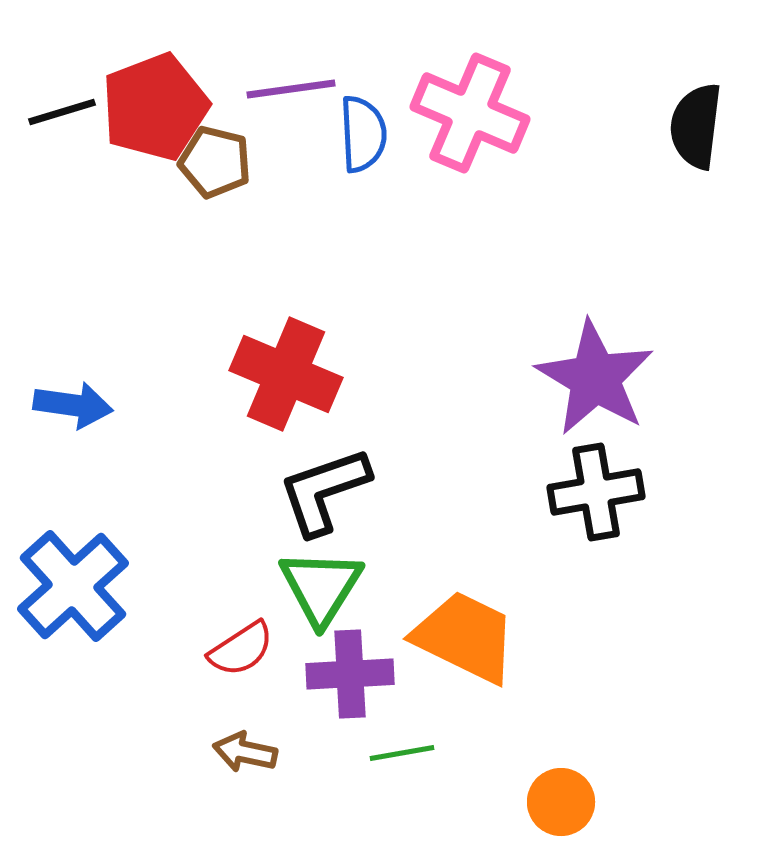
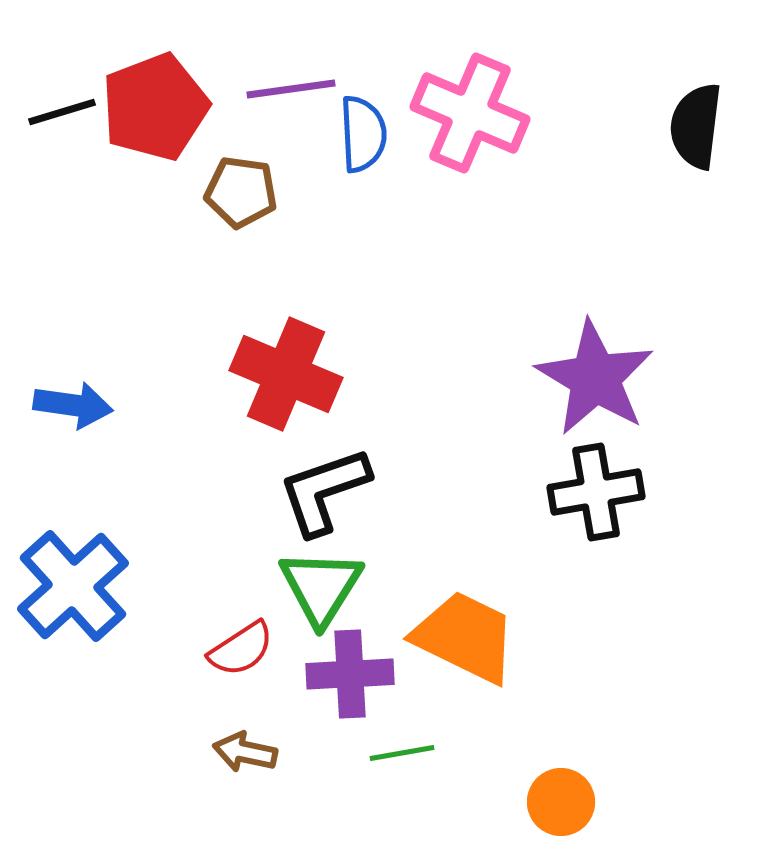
brown pentagon: moved 26 px right, 30 px down; rotated 6 degrees counterclockwise
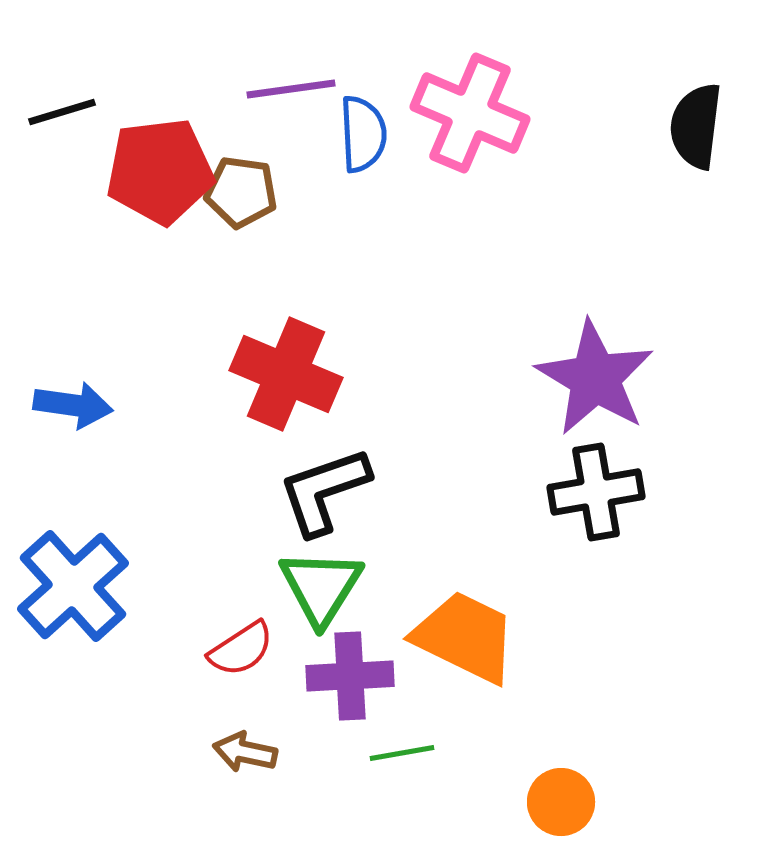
red pentagon: moved 5 px right, 64 px down; rotated 14 degrees clockwise
purple cross: moved 2 px down
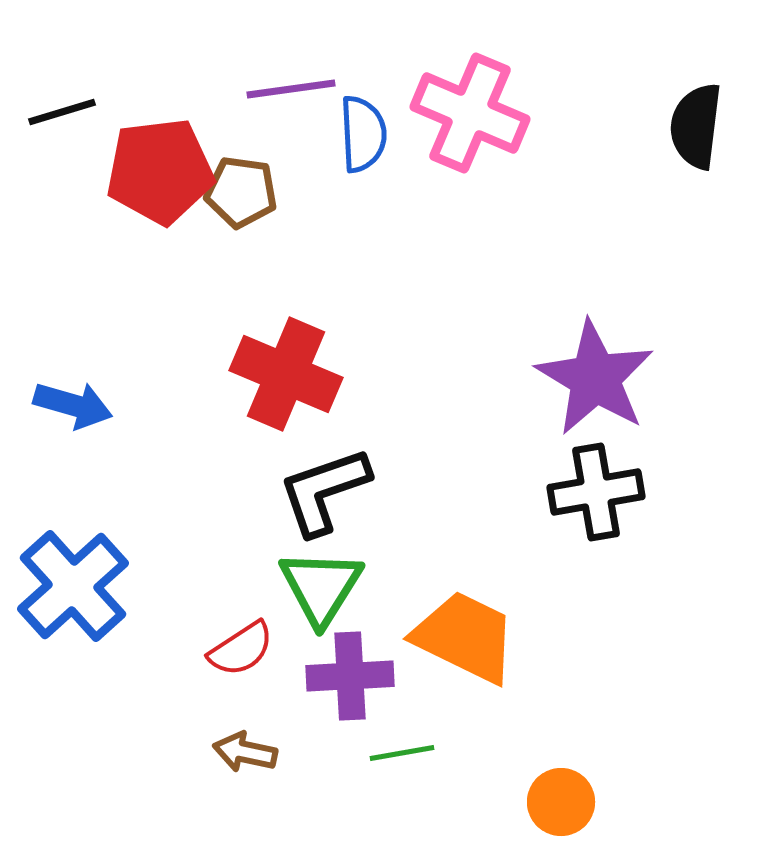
blue arrow: rotated 8 degrees clockwise
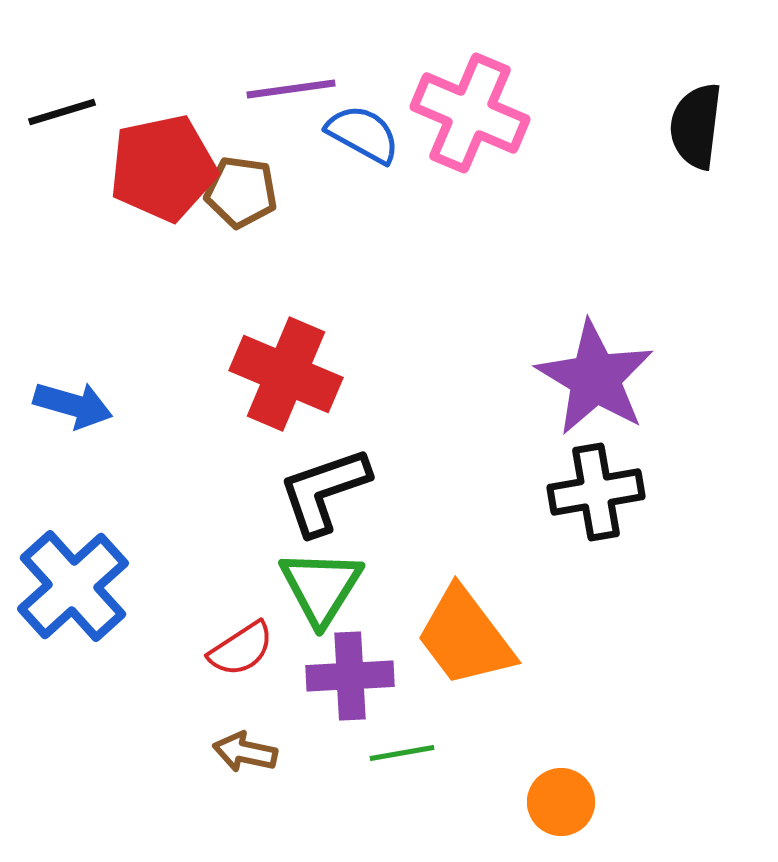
blue semicircle: rotated 58 degrees counterclockwise
red pentagon: moved 3 px right, 3 px up; rotated 5 degrees counterclockwise
orange trapezoid: rotated 153 degrees counterclockwise
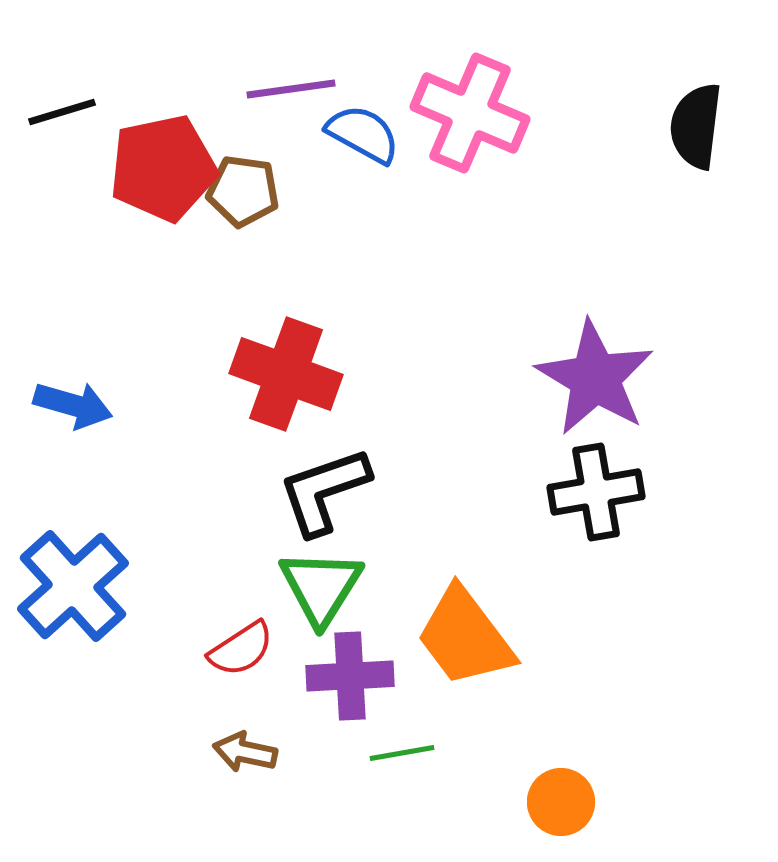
brown pentagon: moved 2 px right, 1 px up
red cross: rotated 3 degrees counterclockwise
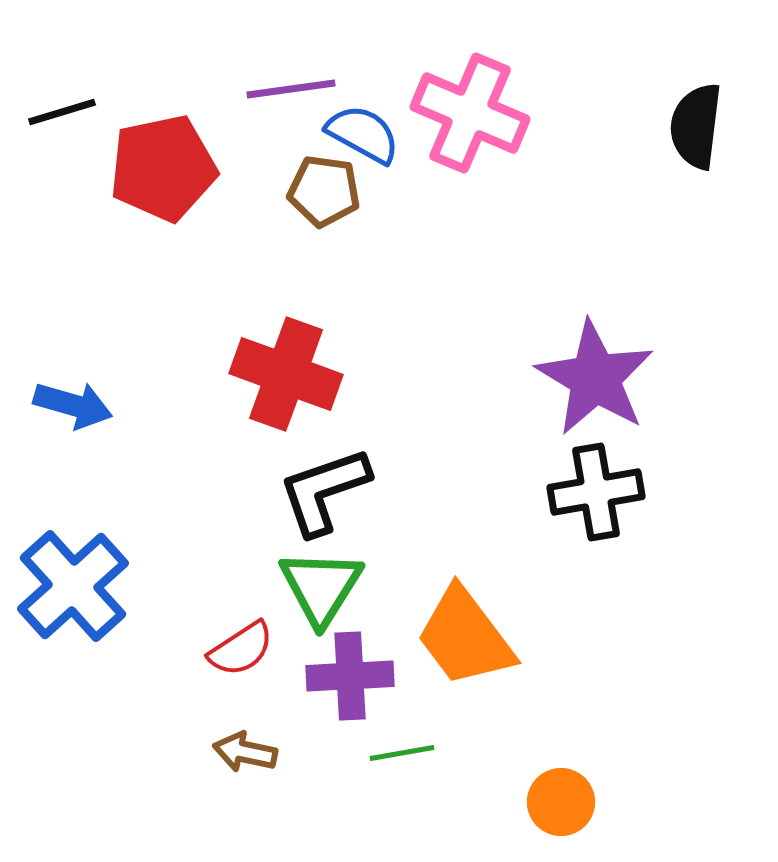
brown pentagon: moved 81 px right
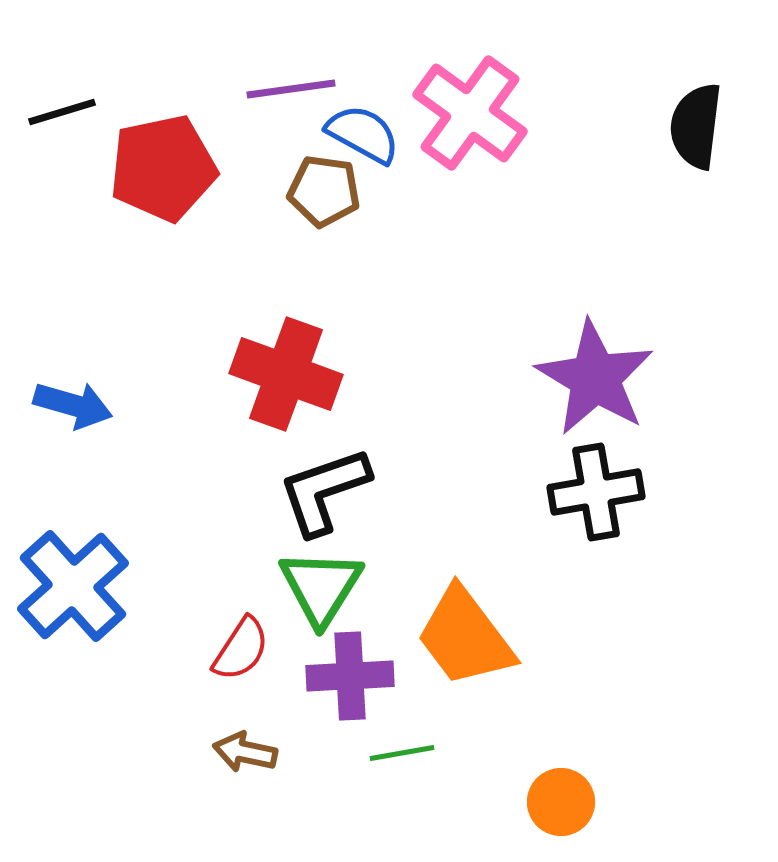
pink cross: rotated 13 degrees clockwise
red semicircle: rotated 24 degrees counterclockwise
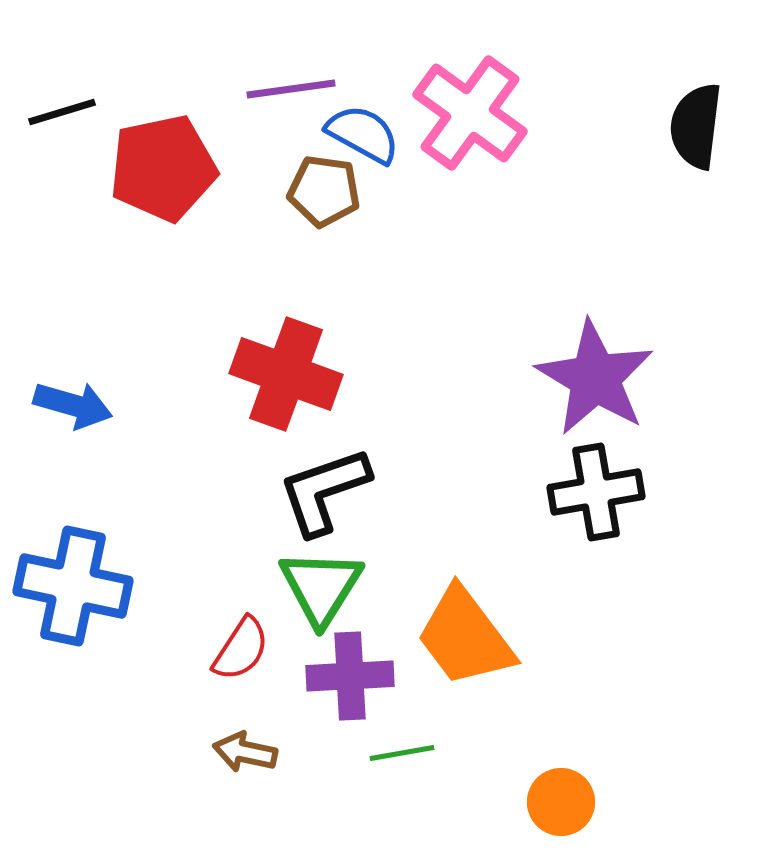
blue cross: rotated 36 degrees counterclockwise
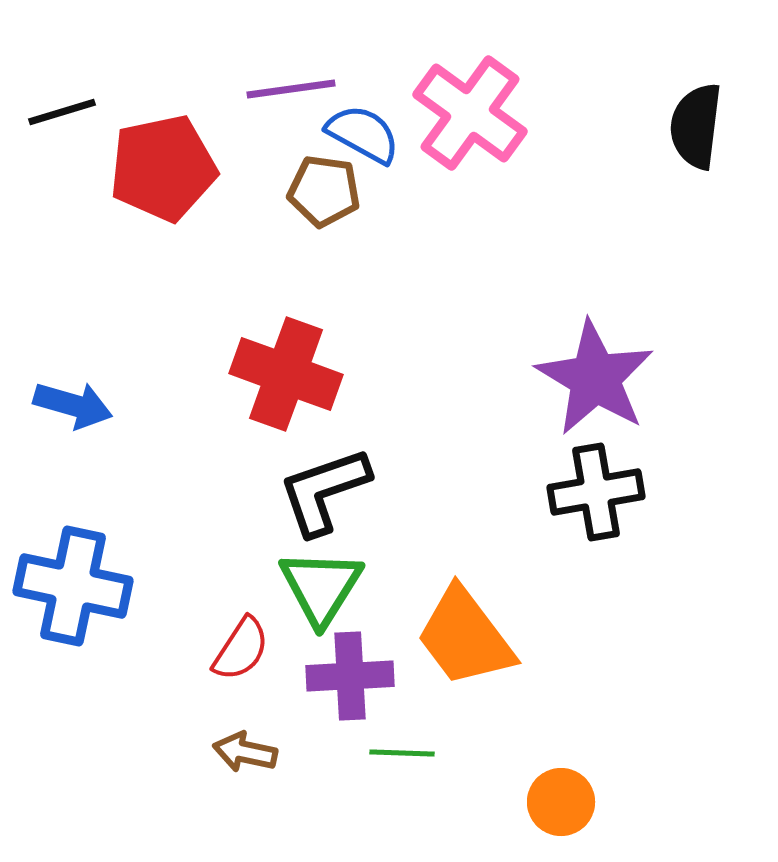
green line: rotated 12 degrees clockwise
